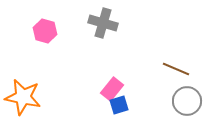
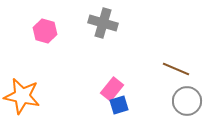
orange star: moved 1 px left, 1 px up
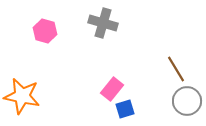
brown line: rotated 36 degrees clockwise
blue square: moved 6 px right, 4 px down
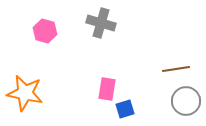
gray cross: moved 2 px left
brown line: rotated 68 degrees counterclockwise
pink rectangle: moved 5 px left; rotated 30 degrees counterclockwise
orange star: moved 3 px right, 3 px up
gray circle: moved 1 px left
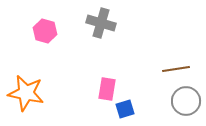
orange star: moved 1 px right
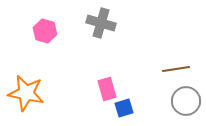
pink rectangle: rotated 25 degrees counterclockwise
blue square: moved 1 px left, 1 px up
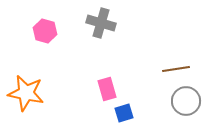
blue square: moved 5 px down
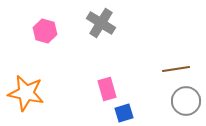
gray cross: rotated 16 degrees clockwise
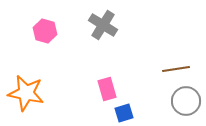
gray cross: moved 2 px right, 2 px down
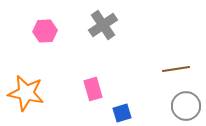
gray cross: rotated 24 degrees clockwise
pink hexagon: rotated 20 degrees counterclockwise
pink rectangle: moved 14 px left
gray circle: moved 5 px down
blue square: moved 2 px left
